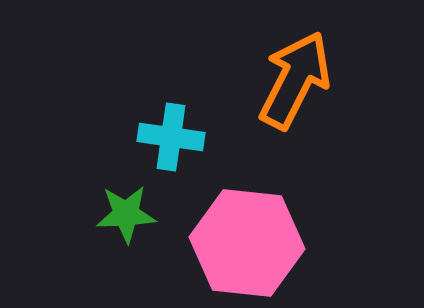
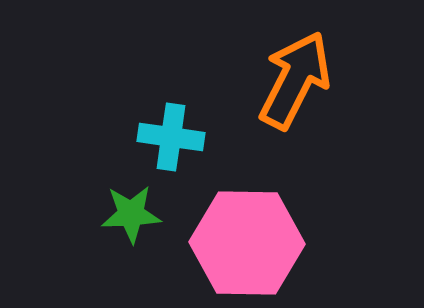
green star: moved 5 px right
pink hexagon: rotated 5 degrees counterclockwise
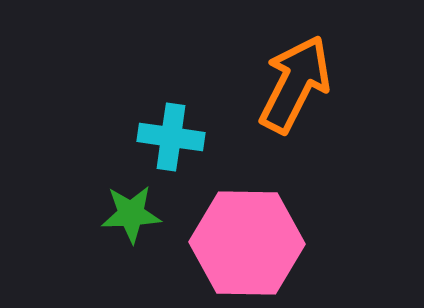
orange arrow: moved 4 px down
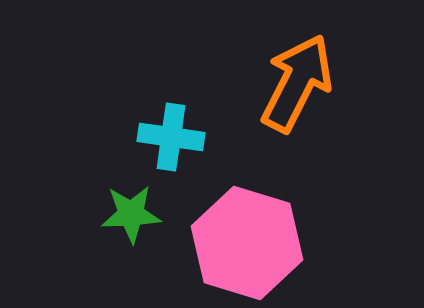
orange arrow: moved 2 px right, 1 px up
pink hexagon: rotated 16 degrees clockwise
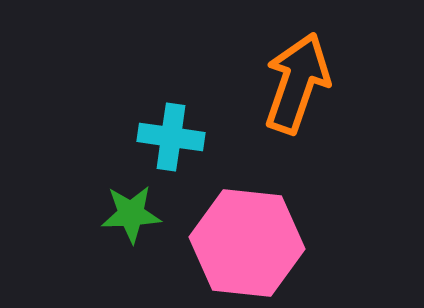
orange arrow: rotated 8 degrees counterclockwise
pink hexagon: rotated 11 degrees counterclockwise
